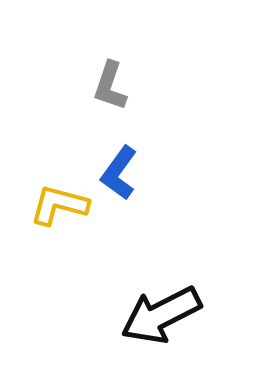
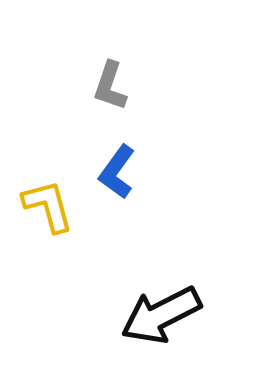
blue L-shape: moved 2 px left, 1 px up
yellow L-shape: moved 11 px left, 1 px down; rotated 60 degrees clockwise
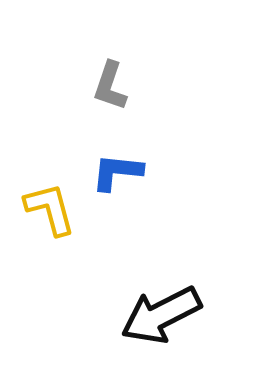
blue L-shape: rotated 60 degrees clockwise
yellow L-shape: moved 2 px right, 3 px down
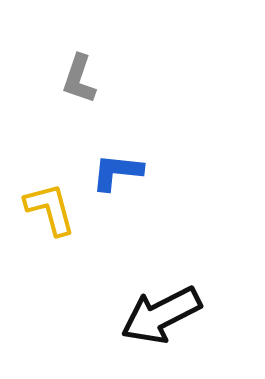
gray L-shape: moved 31 px left, 7 px up
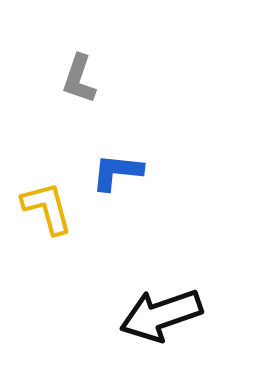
yellow L-shape: moved 3 px left, 1 px up
black arrow: rotated 8 degrees clockwise
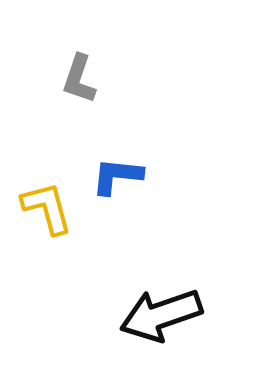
blue L-shape: moved 4 px down
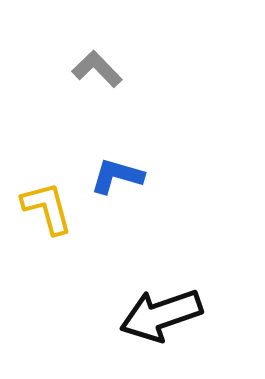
gray L-shape: moved 18 px right, 10 px up; rotated 117 degrees clockwise
blue L-shape: rotated 10 degrees clockwise
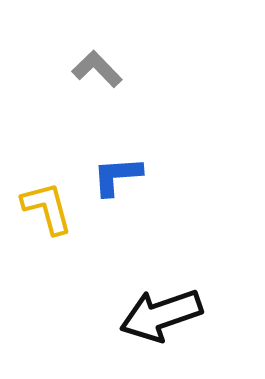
blue L-shape: rotated 20 degrees counterclockwise
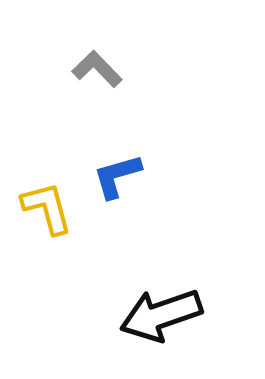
blue L-shape: rotated 12 degrees counterclockwise
